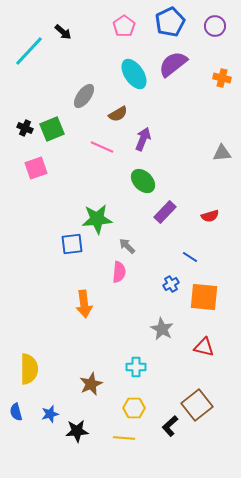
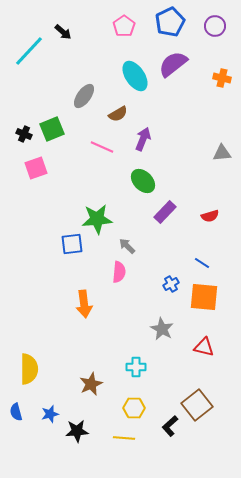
cyan ellipse: moved 1 px right, 2 px down
black cross: moved 1 px left, 6 px down
blue line: moved 12 px right, 6 px down
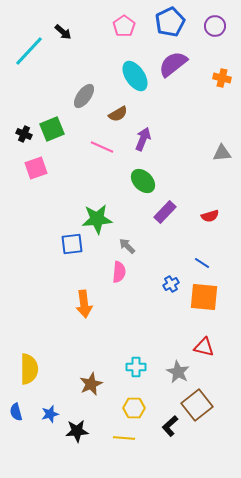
gray star: moved 16 px right, 43 px down
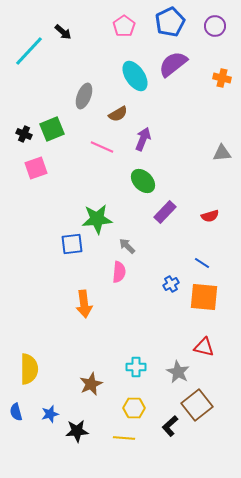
gray ellipse: rotated 15 degrees counterclockwise
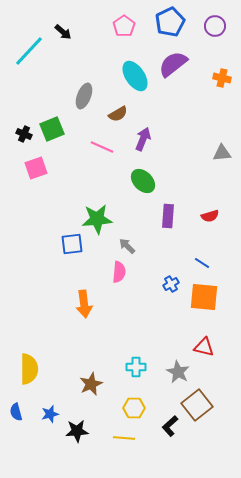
purple rectangle: moved 3 px right, 4 px down; rotated 40 degrees counterclockwise
